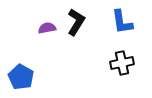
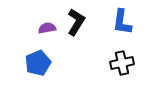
blue L-shape: rotated 16 degrees clockwise
blue pentagon: moved 17 px right, 14 px up; rotated 20 degrees clockwise
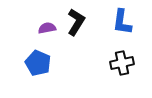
blue pentagon: rotated 25 degrees counterclockwise
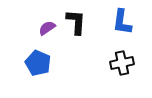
black L-shape: rotated 28 degrees counterclockwise
purple semicircle: rotated 24 degrees counterclockwise
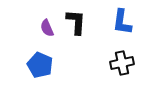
purple semicircle: rotated 78 degrees counterclockwise
blue pentagon: moved 2 px right, 2 px down
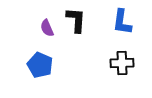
black L-shape: moved 2 px up
black cross: rotated 10 degrees clockwise
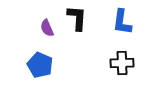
black L-shape: moved 1 px right, 2 px up
